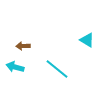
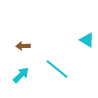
cyan arrow: moved 6 px right, 8 px down; rotated 120 degrees clockwise
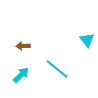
cyan triangle: rotated 21 degrees clockwise
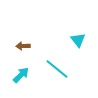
cyan triangle: moved 9 px left
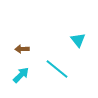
brown arrow: moved 1 px left, 3 px down
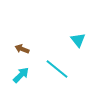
brown arrow: rotated 24 degrees clockwise
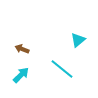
cyan triangle: rotated 28 degrees clockwise
cyan line: moved 5 px right
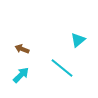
cyan line: moved 1 px up
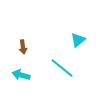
brown arrow: moved 1 px right, 2 px up; rotated 120 degrees counterclockwise
cyan arrow: rotated 120 degrees counterclockwise
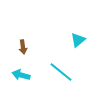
cyan line: moved 1 px left, 4 px down
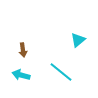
brown arrow: moved 3 px down
